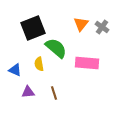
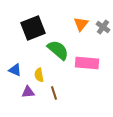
gray cross: moved 1 px right
green semicircle: moved 2 px right, 2 px down
yellow semicircle: moved 11 px down
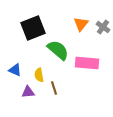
brown line: moved 5 px up
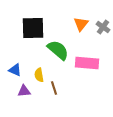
black square: rotated 20 degrees clockwise
purple triangle: moved 4 px left, 1 px up
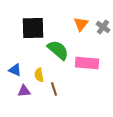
brown line: moved 1 px down
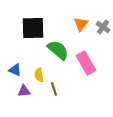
pink rectangle: moved 1 px left; rotated 55 degrees clockwise
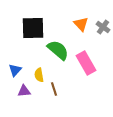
orange triangle: rotated 21 degrees counterclockwise
blue triangle: rotated 48 degrees clockwise
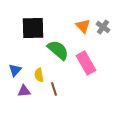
orange triangle: moved 2 px right, 2 px down
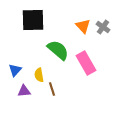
black square: moved 8 px up
brown line: moved 2 px left
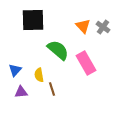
purple triangle: moved 3 px left, 1 px down
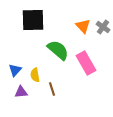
yellow semicircle: moved 4 px left
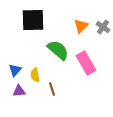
orange triangle: moved 2 px left; rotated 28 degrees clockwise
purple triangle: moved 2 px left, 1 px up
